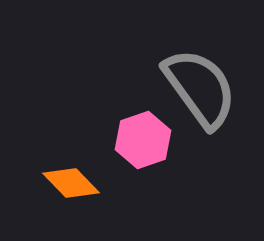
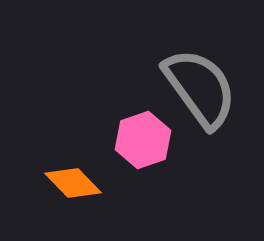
orange diamond: moved 2 px right
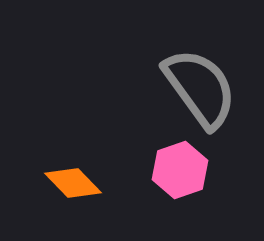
pink hexagon: moved 37 px right, 30 px down
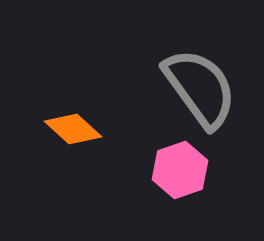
orange diamond: moved 54 px up; rotated 4 degrees counterclockwise
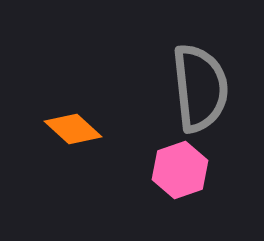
gray semicircle: rotated 30 degrees clockwise
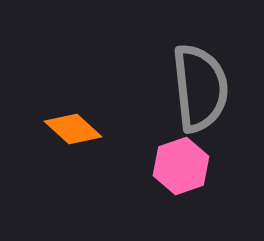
pink hexagon: moved 1 px right, 4 px up
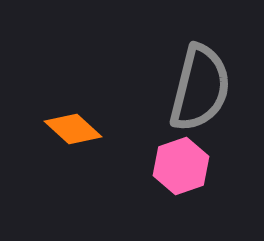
gray semicircle: rotated 20 degrees clockwise
